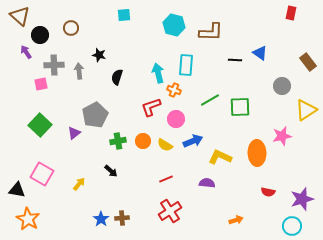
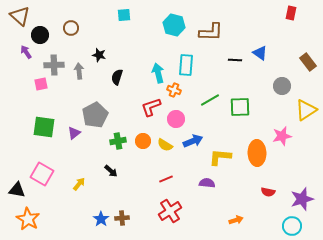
green square at (40, 125): moved 4 px right, 2 px down; rotated 35 degrees counterclockwise
yellow L-shape at (220, 157): rotated 20 degrees counterclockwise
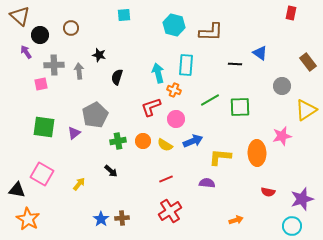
black line at (235, 60): moved 4 px down
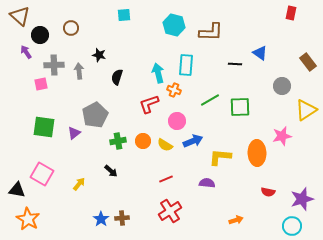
red L-shape at (151, 107): moved 2 px left, 3 px up
pink circle at (176, 119): moved 1 px right, 2 px down
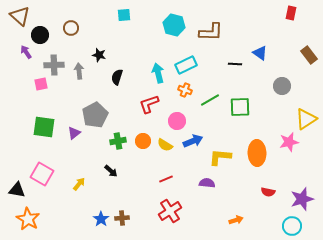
brown rectangle at (308, 62): moved 1 px right, 7 px up
cyan rectangle at (186, 65): rotated 60 degrees clockwise
orange cross at (174, 90): moved 11 px right
yellow triangle at (306, 110): moved 9 px down
pink star at (282, 136): moved 7 px right, 6 px down
